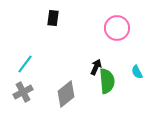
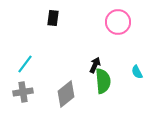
pink circle: moved 1 px right, 6 px up
black arrow: moved 1 px left, 2 px up
green semicircle: moved 4 px left
gray cross: rotated 18 degrees clockwise
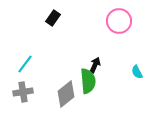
black rectangle: rotated 28 degrees clockwise
pink circle: moved 1 px right, 1 px up
green semicircle: moved 15 px left
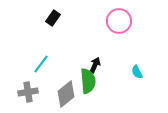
cyan line: moved 16 px right
gray cross: moved 5 px right
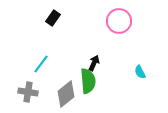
black arrow: moved 1 px left, 2 px up
cyan semicircle: moved 3 px right
gray cross: rotated 18 degrees clockwise
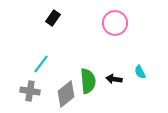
pink circle: moved 4 px left, 2 px down
black arrow: moved 20 px right, 16 px down; rotated 105 degrees counterclockwise
gray cross: moved 2 px right, 1 px up
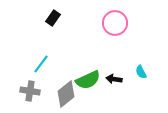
cyan semicircle: moved 1 px right
green semicircle: moved 1 px up; rotated 70 degrees clockwise
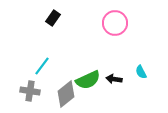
cyan line: moved 1 px right, 2 px down
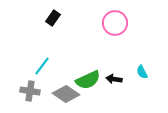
cyan semicircle: moved 1 px right
gray diamond: rotated 72 degrees clockwise
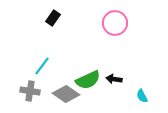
cyan semicircle: moved 24 px down
